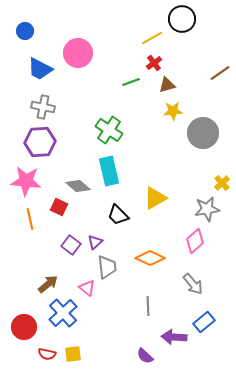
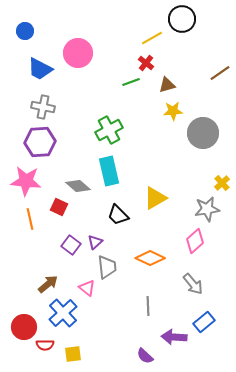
red cross: moved 8 px left; rotated 14 degrees counterclockwise
green cross: rotated 28 degrees clockwise
red semicircle: moved 2 px left, 9 px up; rotated 12 degrees counterclockwise
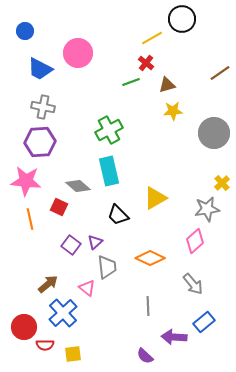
gray circle: moved 11 px right
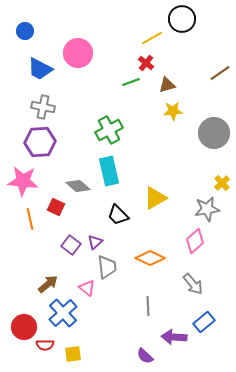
pink star: moved 3 px left
red square: moved 3 px left
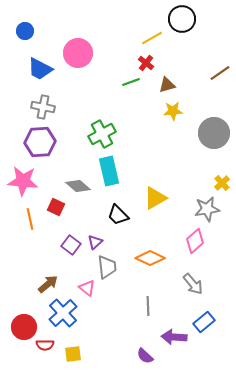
green cross: moved 7 px left, 4 px down
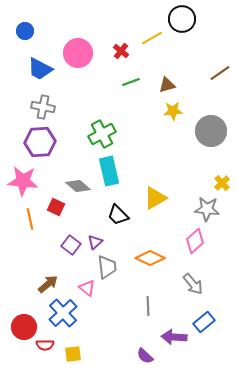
red cross: moved 25 px left, 12 px up
gray circle: moved 3 px left, 2 px up
gray star: rotated 15 degrees clockwise
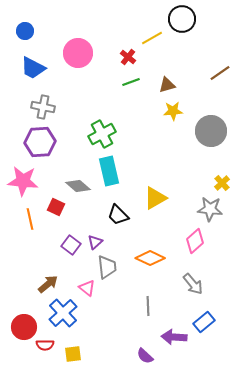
red cross: moved 7 px right, 6 px down
blue trapezoid: moved 7 px left, 1 px up
gray star: moved 3 px right
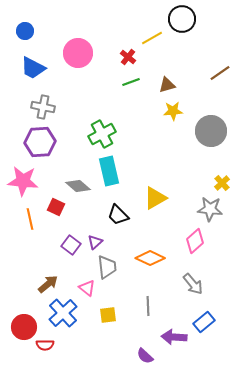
yellow square: moved 35 px right, 39 px up
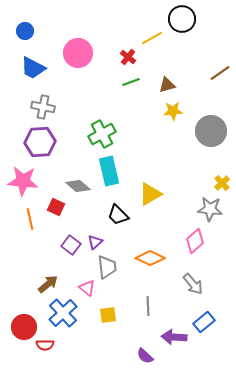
yellow triangle: moved 5 px left, 4 px up
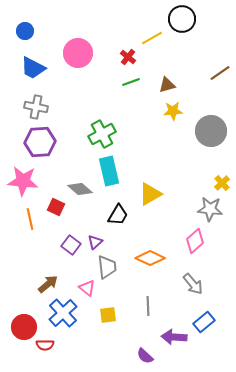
gray cross: moved 7 px left
gray diamond: moved 2 px right, 3 px down
black trapezoid: rotated 105 degrees counterclockwise
